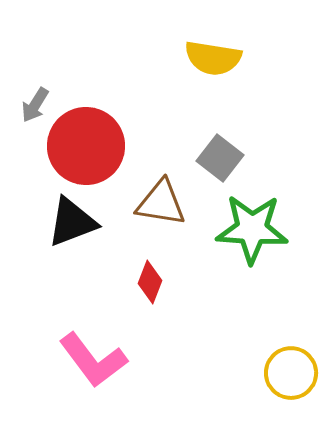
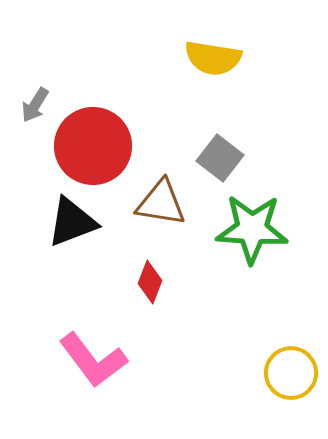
red circle: moved 7 px right
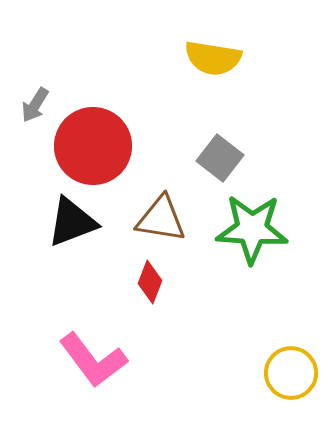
brown triangle: moved 16 px down
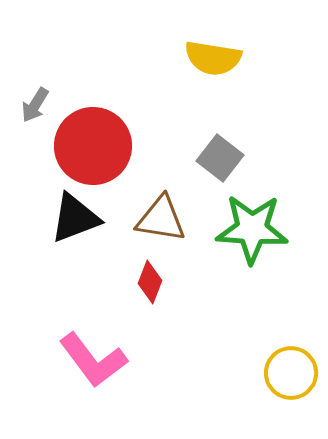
black triangle: moved 3 px right, 4 px up
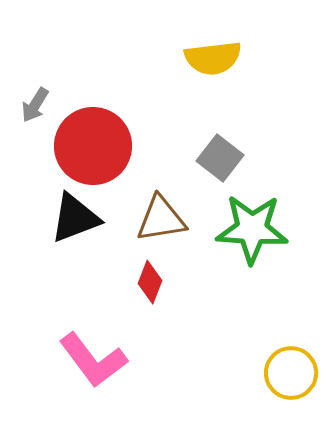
yellow semicircle: rotated 16 degrees counterclockwise
brown triangle: rotated 18 degrees counterclockwise
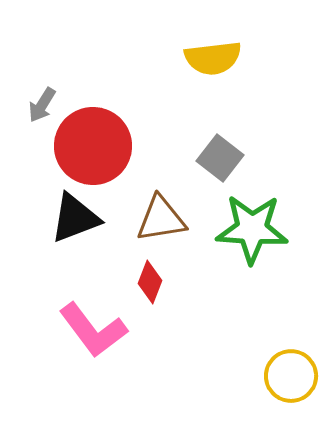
gray arrow: moved 7 px right
pink L-shape: moved 30 px up
yellow circle: moved 3 px down
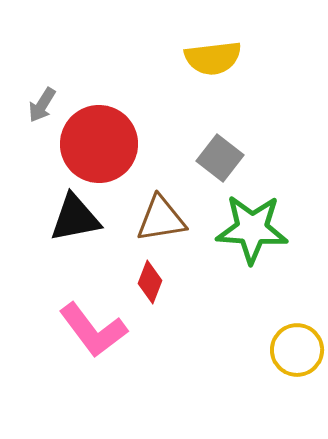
red circle: moved 6 px right, 2 px up
black triangle: rotated 10 degrees clockwise
yellow circle: moved 6 px right, 26 px up
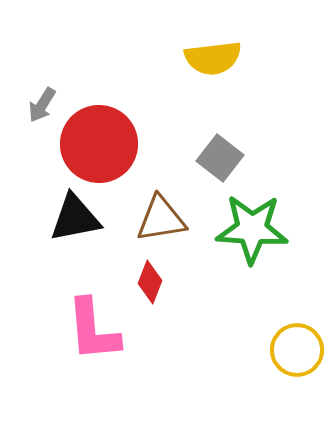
pink L-shape: rotated 32 degrees clockwise
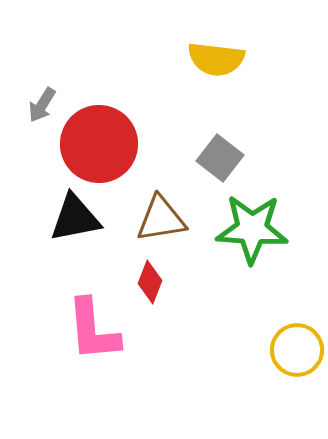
yellow semicircle: moved 3 px right, 1 px down; rotated 14 degrees clockwise
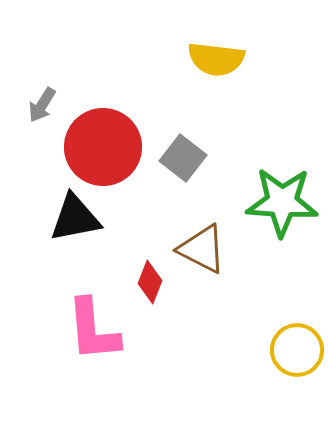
red circle: moved 4 px right, 3 px down
gray square: moved 37 px left
brown triangle: moved 41 px right, 30 px down; rotated 36 degrees clockwise
green star: moved 30 px right, 27 px up
